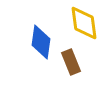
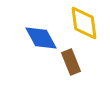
blue diamond: moved 4 px up; rotated 36 degrees counterclockwise
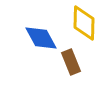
yellow diamond: rotated 9 degrees clockwise
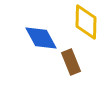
yellow diamond: moved 2 px right, 1 px up
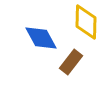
brown rectangle: rotated 60 degrees clockwise
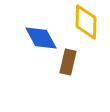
brown rectangle: moved 3 px left; rotated 25 degrees counterclockwise
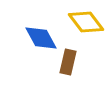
yellow diamond: rotated 39 degrees counterclockwise
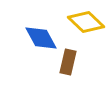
yellow diamond: rotated 9 degrees counterclockwise
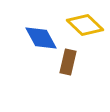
yellow diamond: moved 1 px left, 3 px down
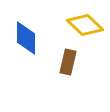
blue diamond: moved 15 px left; rotated 28 degrees clockwise
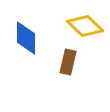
yellow diamond: moved 1 px down
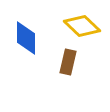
yellow diamond: moved 3 px left
